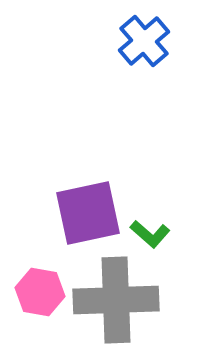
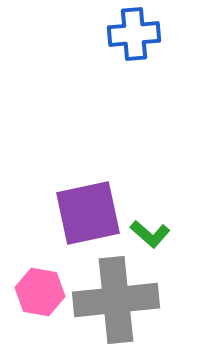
blue cross: moved 10 px left, 7 px up; rotated 36 degrees clockwise
gray cross: rotated 4 degrees counterclockwise
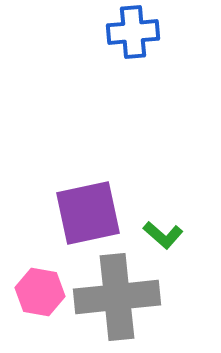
blue cross: moved 1 px left, 2 px up
green L-shape: moved 13 px right, 1 px down
gray cross: moved 1 px right, 3 px up
